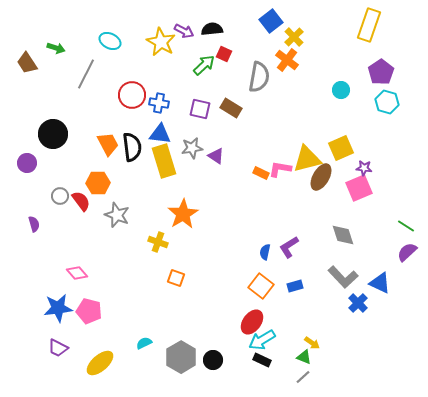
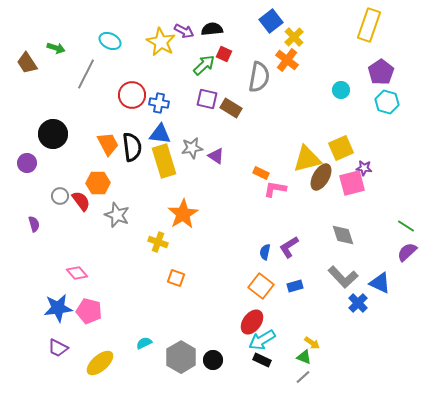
purple square at (200, 109): moved 7 px right, 10 px up
pink L-shape at (280, 169): moved 5 px left, 20 px down
pink square at (359, 188): moved 7 px left, 5 px up; rotated 8 degrees clockwise
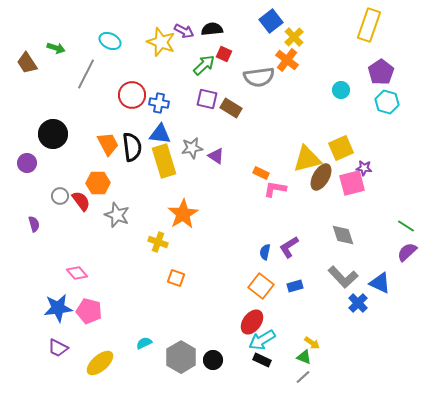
yellow star at (161, 42): rotated 8 degrees counterclockwise
gray semicircle at (259, 77): rotated 72 degrees clockwise
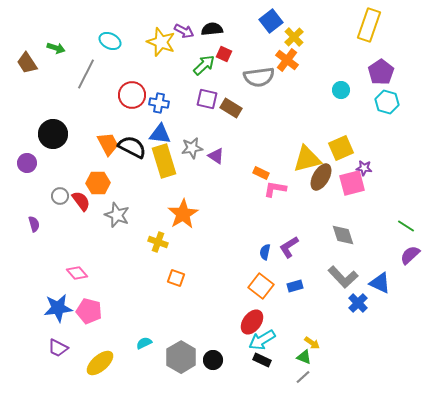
black semicircle at (132, 147): rotated 56 degrees counterclockwise
purple semicircle at (407, 252): moved 3 px right, 3 px down
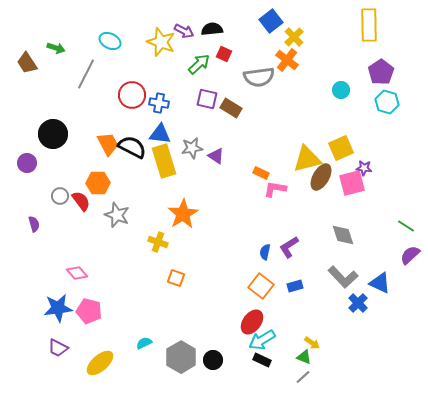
yellow rectangle at (369, 25): rotated 20 degrees counterclockwise
green arrow at (204, 65): moved 5 px left, 1 px up
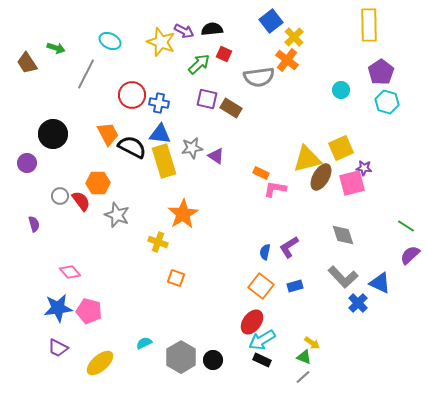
orange trapezoid at (108, 144): moved 10 px up
pink diamond at (77, 273): moved 7 px left, 1 px up
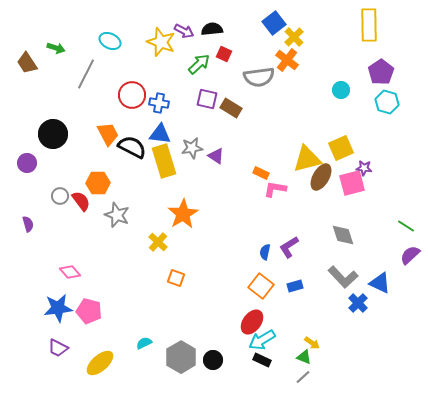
blue square at (271, 21): moved 3 px right, 2 px down
purple semicircle at (34, 224): moved 6 px left
yellow cross at (158, 242): rotated 24 degrees clockwise
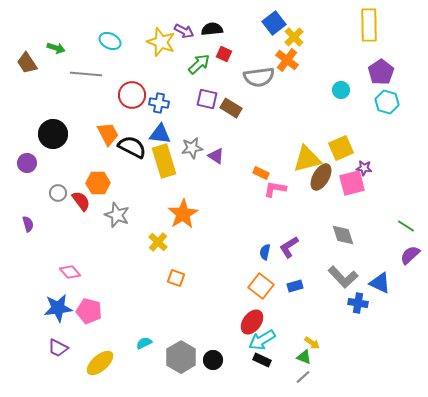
gray line at (86, 74): rotated 68 degrees clockwise
gray circle at (60, 196): moved 2 px left, 3 px up
blue cross at (358, 303): rotated 36 degrees counterclockwise
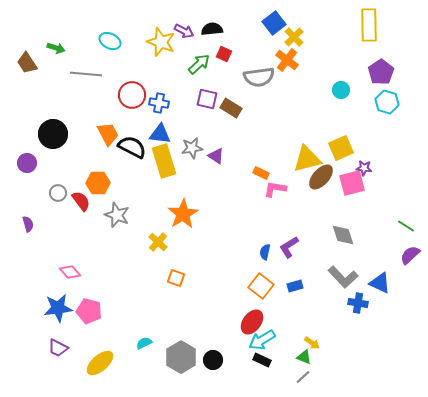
brown ellipse at (321, 177): rotated 12 degrees clockwise
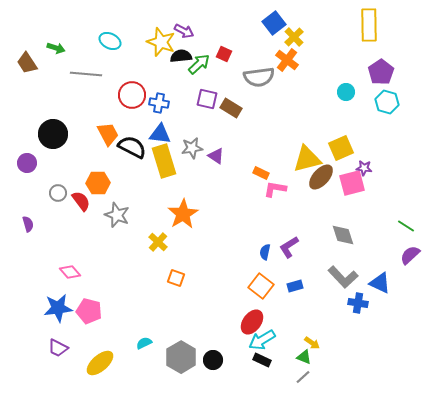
black semicircle at (212, 29): moved 31 px left, 27 px down
cyan circle at (341, 90): moved 5 px right, 2 px down
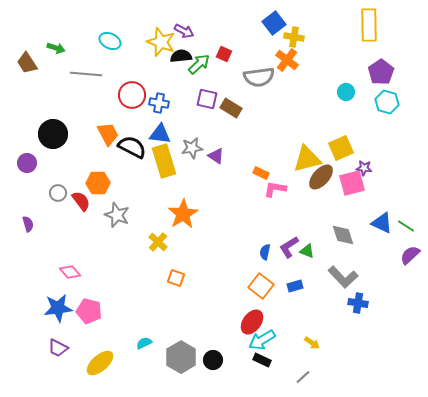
yellow cross at (294, 37): rotated 36 degrees counterclockwise
blue triangle at (380, 283): moved 2 px right, 60 px up
green triangle at (304, 357): moved 3 px right, 106 px up
